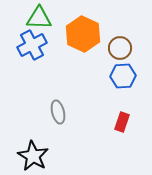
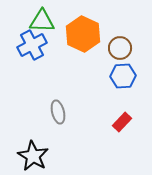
green triangle: moved 3 px right, 3 px down
red rectangle: rotated 24 degrees clockwise
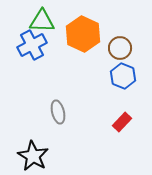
blue hexagon: rotated 25 degrees clockwise
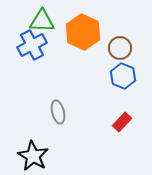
orange hexagon: moved 2 px up
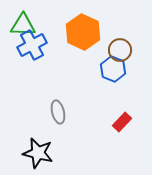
green triangle: moved 19 px left, 4 px down
brown circle: moved 2 px down
blue hexagon: moved 10 px left, 7 px up
black star: moved 5 px right, 3 px up; rotated 16 degrees counterclockwise
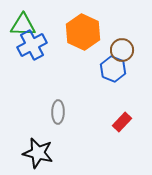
brown circle: moved 2 px right
gray ellipse: rotated 15 degrees clockwise
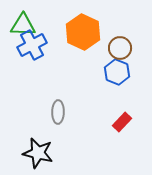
brown circle: moved 2 px left, 2 px up
blue hexagon: moved 4 px right, 3 px down
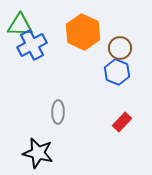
green triangle: moved 3 px left
